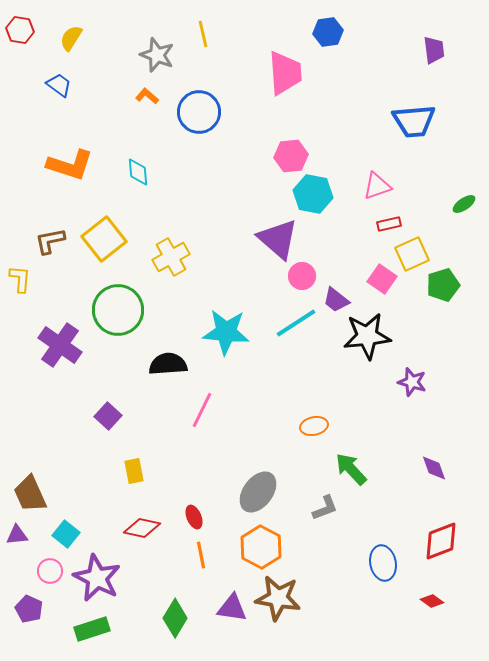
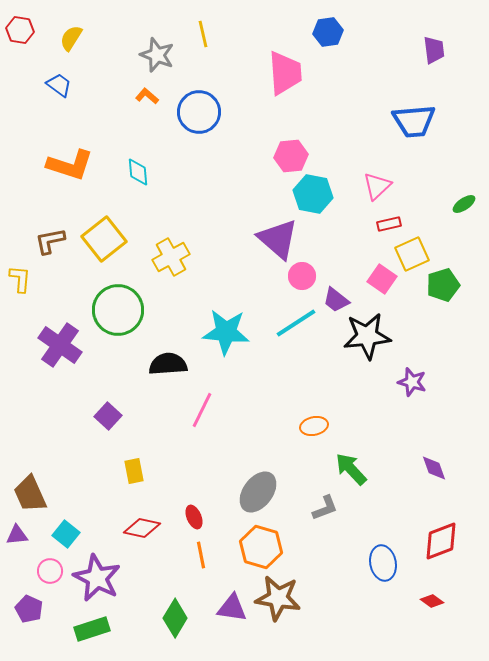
pink triangle at (377, 186): rotated 24 degrees counterclockwise
orange hexagon at (261, 547): rotated 12 degrees counterclockwise
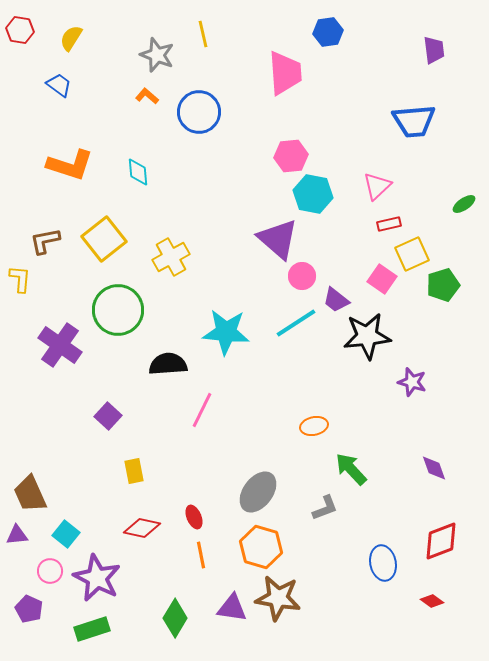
brown L-shape at (50, 241): moved 5 px left
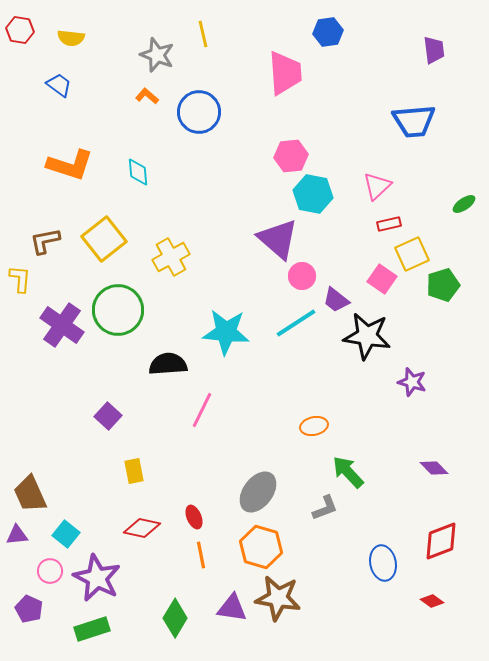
yellow semicircle at (71, 38): rotated 116 degrees counterclockwise
black star at (367, 336): rotated 15 degrees clockwise
purple cross at (60, 345): moved 2 px right, 20 px up
purple diamond at (434, 468): rotated 24 degrees counterclockwise
green arrow at (351, 469): moved 3 px left, 3 px down
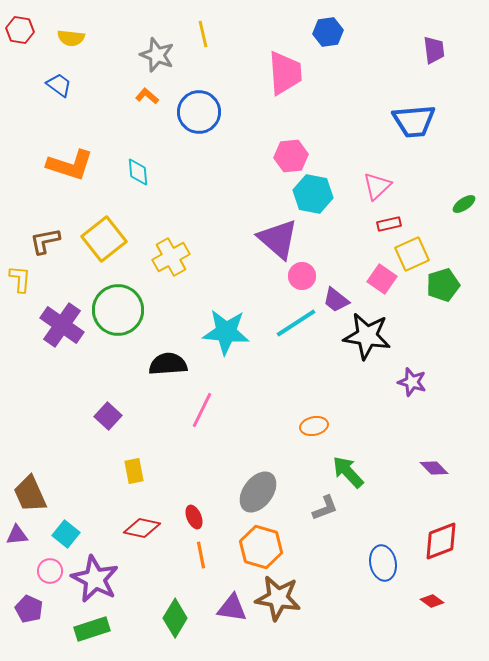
purple star at (97, 578): moved 2 px left, 1 px down
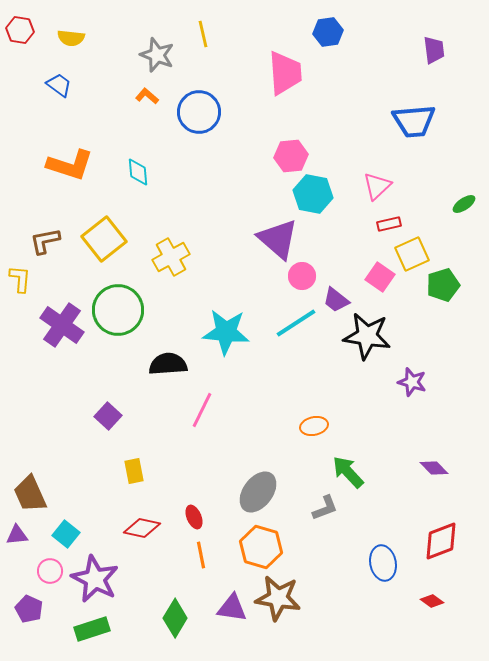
pink square at (382, 279): moved 2 px left, 2 px up
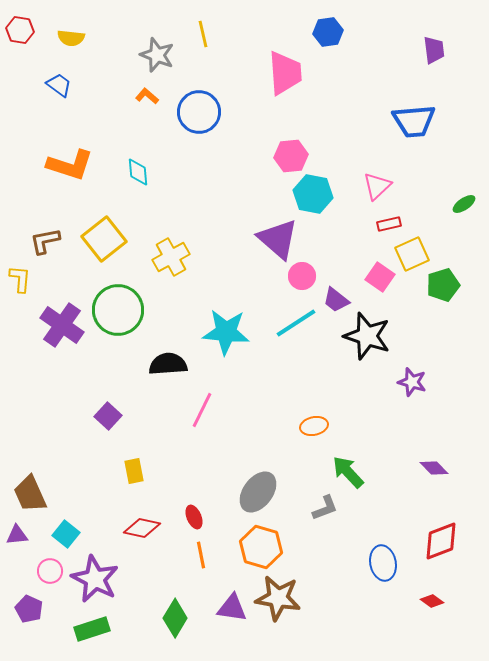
black star at (367, 336): rotated 9 degrees clockwise
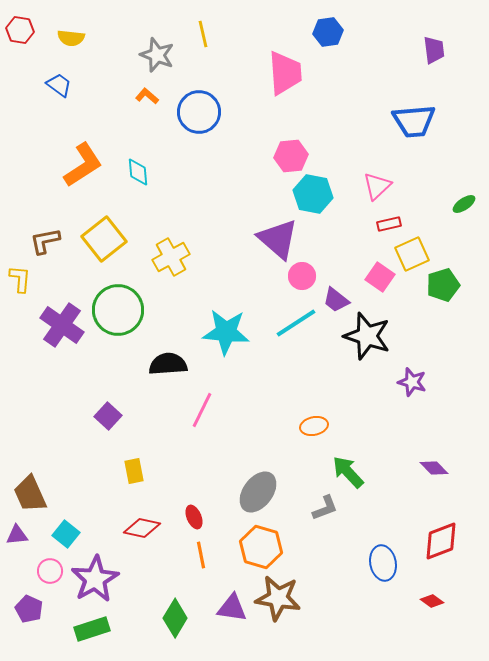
orange L-shape at (70, 165): moved 13 px right; rotated 51 degrees counterclockwise
purple star at (95, 579): rotated 15 degrees clockwise
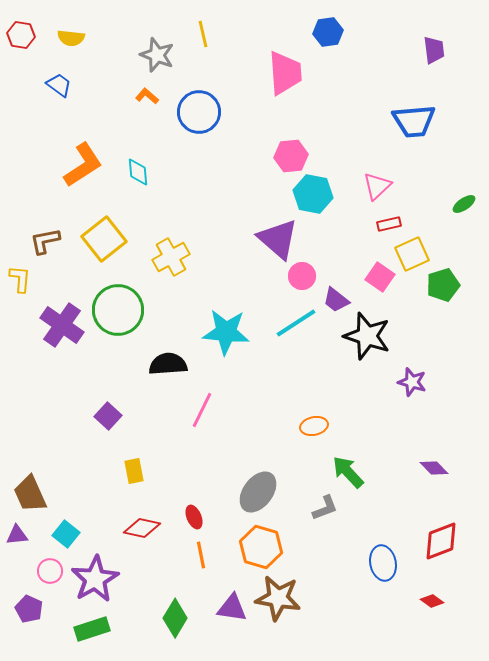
red hexagon at (20, 30): moved 1 px right, 5 px down
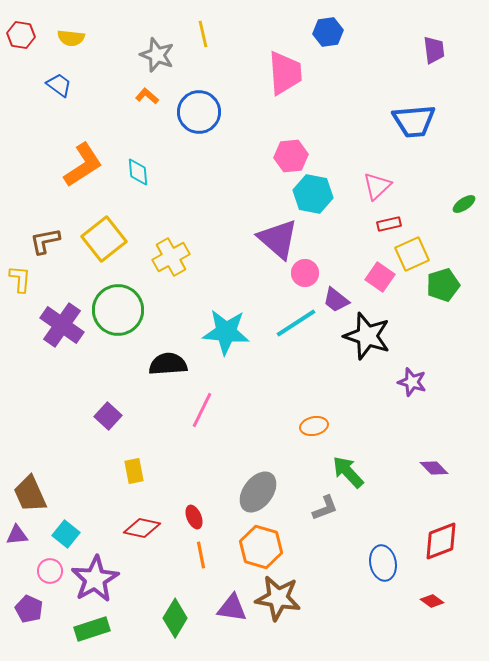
pink circle at (302, 276): moved 3 px right, 3 px up
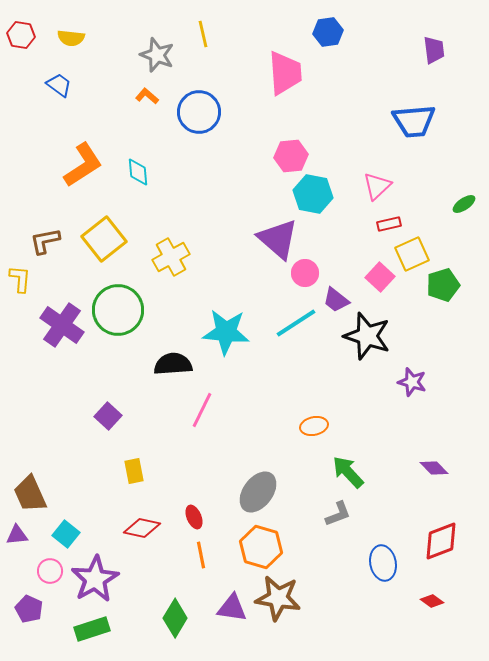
pink square at (380, 277): rotated 8 degrees clockwise
black semicircle at (168, 364): moved 5 px right
gray L-shape at (325, 508): moved 13 px right, 6 px down
